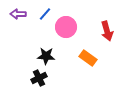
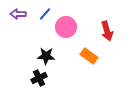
orange rectangle: moved 1 px right, 2 px up
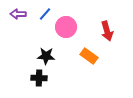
black cross: rotated 28 degrees clockwise
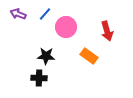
purple arrow: rotated 21 degrees clockwise
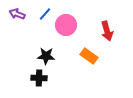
purple arrow: moved 1 px left
pink circle: moved 2 px up
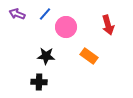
pink circle: moved 2 px down
red arrow: moved 1 px right, 6 px up
black cross: moved 4 px down
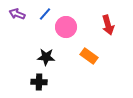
black star: moved 1 px down
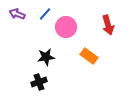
black star: rotated 12 degrees counterclockwise
black cross: rotated 21 degrees counterclockwise
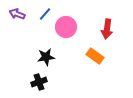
red arrow: moved 1 px left, 4 px down; rotated 24 degrees clockwise
orange rectangle: moved 6 px right
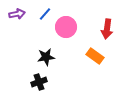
purple arrow: rotated 147 degrees clockwise
